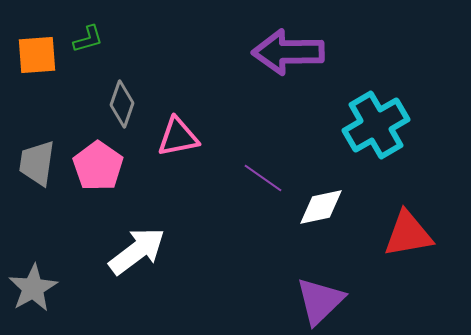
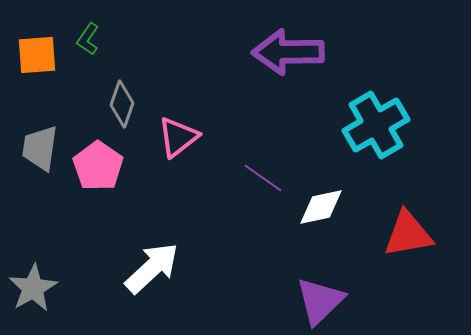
green L-shape: rotated 140 degrees clockwise
pink triangle: rotated 27 degrees counterclockwise
gray trapezoid: moved 3 px right, 15 px up
white arrow: moved 15 px right, 17 px down; rotated 6 degrees counterclockwise
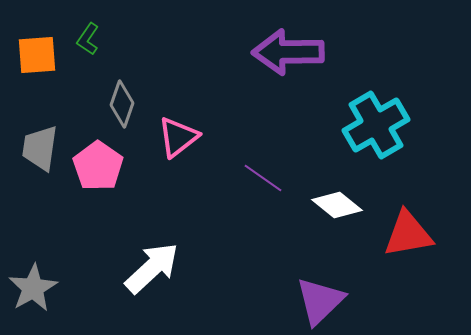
white diamond: moved 16 px right, 2 px up; rotated 51 degrees clockwise
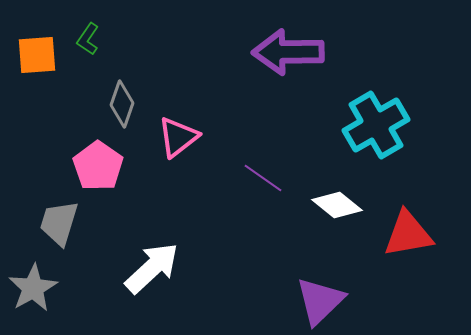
gray trapezoid: moved 19 px right, 75 px down; rotated 9 degrees clockwise
